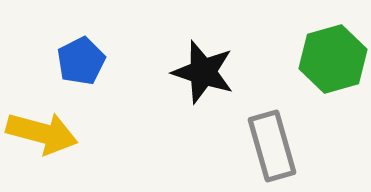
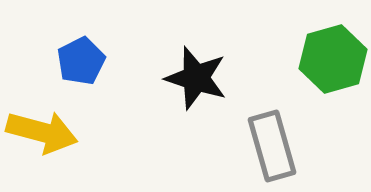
black star: moved 7 px left, 6 px down
yellow arrow: moved 1 px up
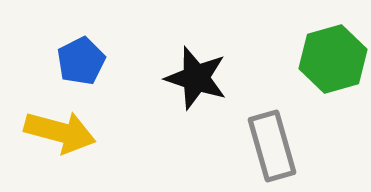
yellow arrow: moved 18 px right
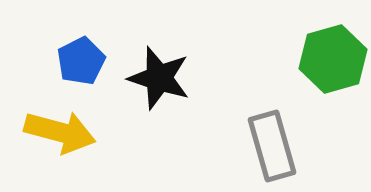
black star: moved 37 px left
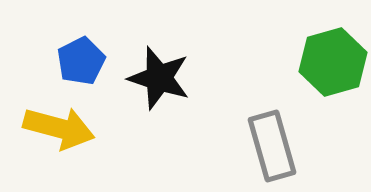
green hexagon: moved 3 px down
yellow arrow: moved 1 px left, 4 px up
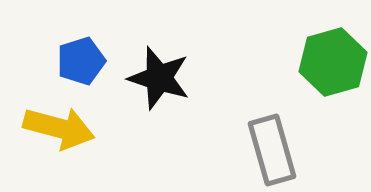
blue pentagon: rotated 9 degrees clockwise
gray rectangle: moved 4 px down
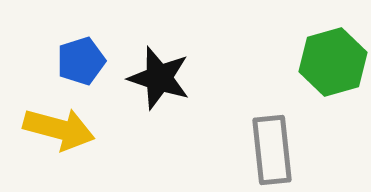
yellow arrow: moved 1 px down
gray rectangle: rotated 10 degrees clockwise
